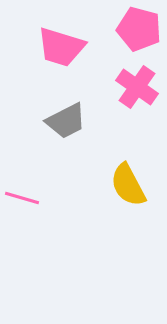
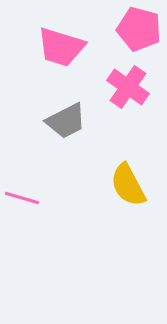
pink cross: moved 9 px left
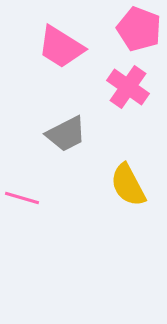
pink pentagon: rotated 6 degrees clockwise
pink trapezoid: rotated 15 degrees clockwise
gray trapezoid: moved 13 px down
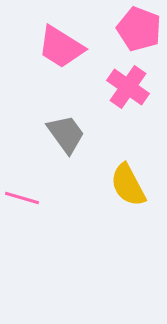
gray trapezoid: rotated 99 degrees counterclockwise
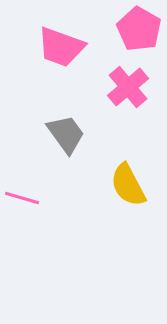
pink pentagon: rotated 9 degrees clockwise
pink trapezoid: rotated 12 degrees counterclockwise
pink cross: rotated 15 degrees clockwise
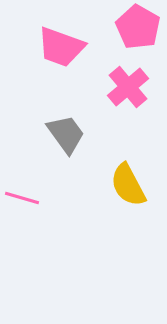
pink pentagon: moved 1 px left, 2 px up
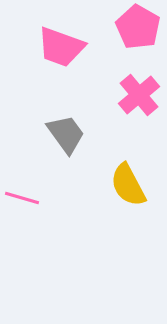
pink cross: moved 11 px right, 8 px down
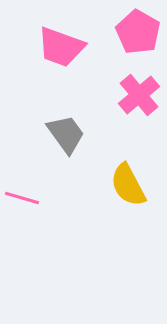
pink pentagon: moved 5 px down
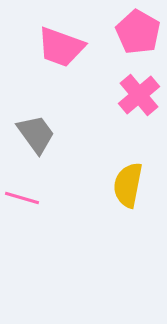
gray trapezoid: moved 30 px left
yellow semicircle: rotated 39 degrees clockwise
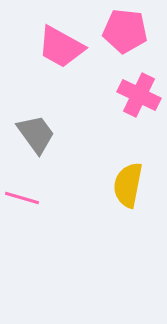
pink pentagon: moved 13 px left, 1 px up; rotated 24 degrees counterclockwise
pink trapezoid: rotated 9 degrees clockwise
pink cross: rotated 24 degrees counterclockwise
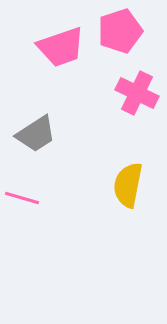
pink pentagon: moved 5 px left; rotated 24 degrees counterclockwise
pink trapezoid: rotated 48 degrees counterclockwise
pink cross: moved 2 px left, 2 px up
gray trapezoid: rotated 93 degrees clockwise
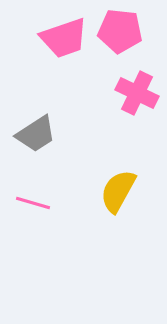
pink pentagon: rotated 24 degrees clockwise
pink trapezoid: moved 3 px right, 9 px up
yellow semicircle: moved 10 px left, 6 px down; rotated 18 degrees clockwise
pink line: moved 11 px right, 5 px down
